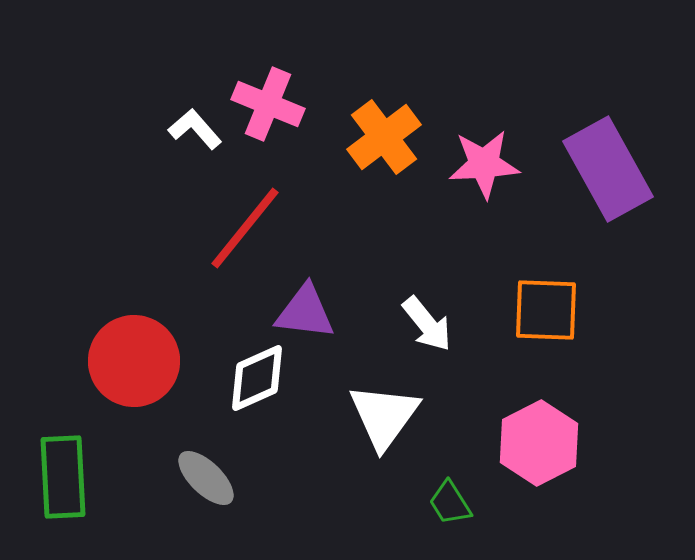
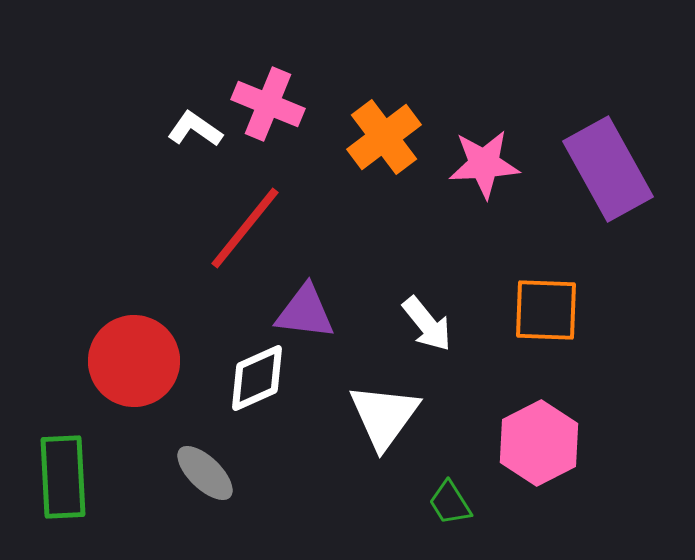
white L-shape: rotated 14 degrees counterclockwise
gray ellipse: moved 1 px left, 5 px up
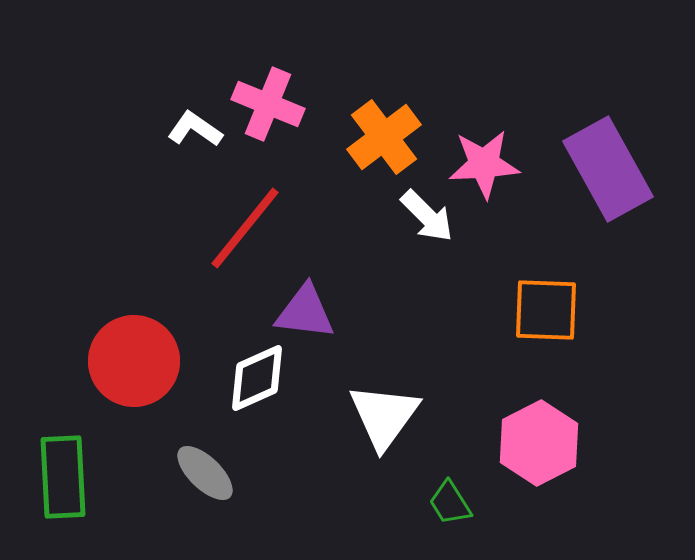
white arrow: moved 108 px up; rotated 6 degrees counterclockwise
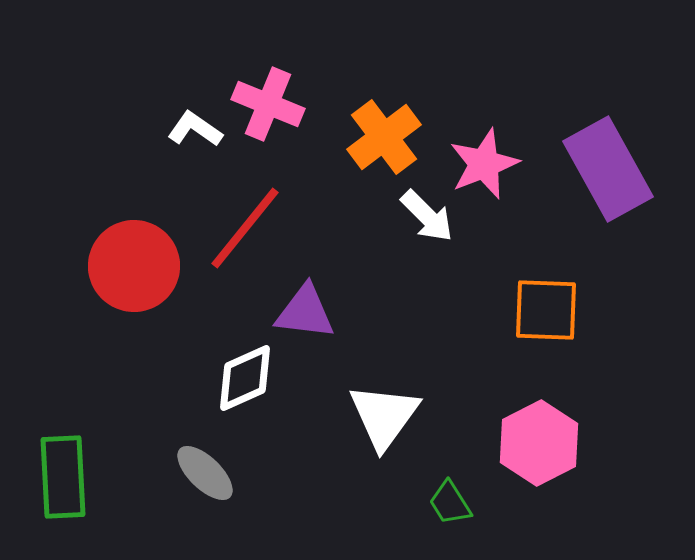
pink star: rotated 18 degrees counterclockwise
red circle: moved 95 px up
white diamond: moved 12 px left
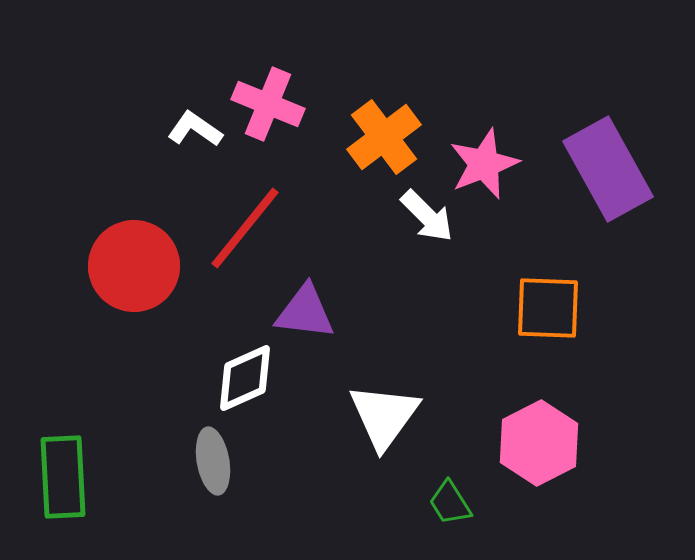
orange square: moved 2 px right, 2 px up
gray ellipse: moved 8 px right, 12 px up; rotated 36 degrees clockwise
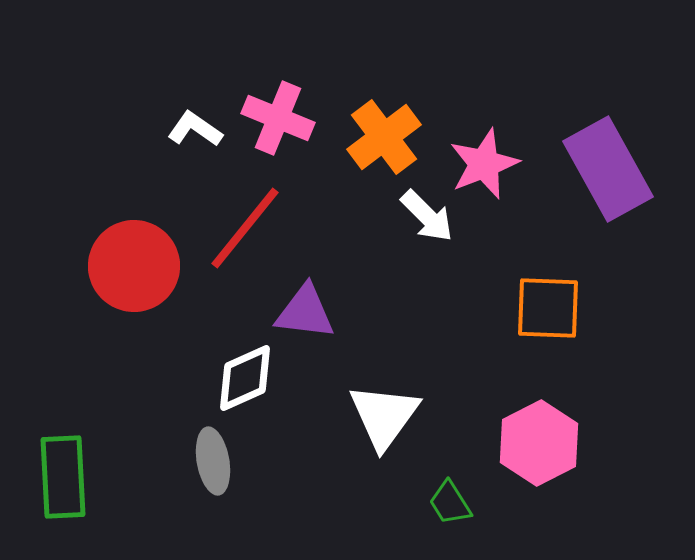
pink cross: moved 10 px right, 14 px down
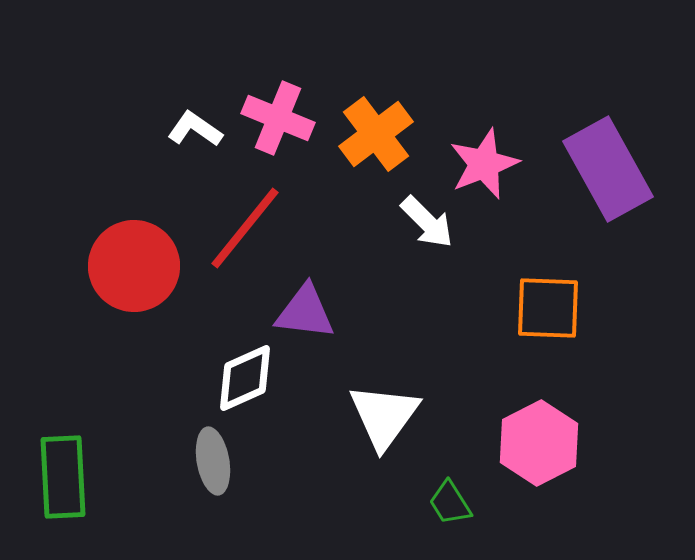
orange cross: moved 8 px left, 3 px up
white arrow: moved 6 px down
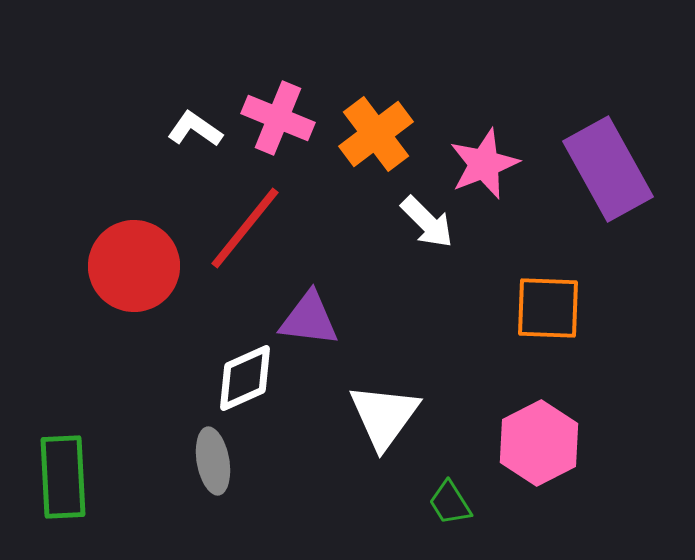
purple triangle: moved 4 px right, 7 px down
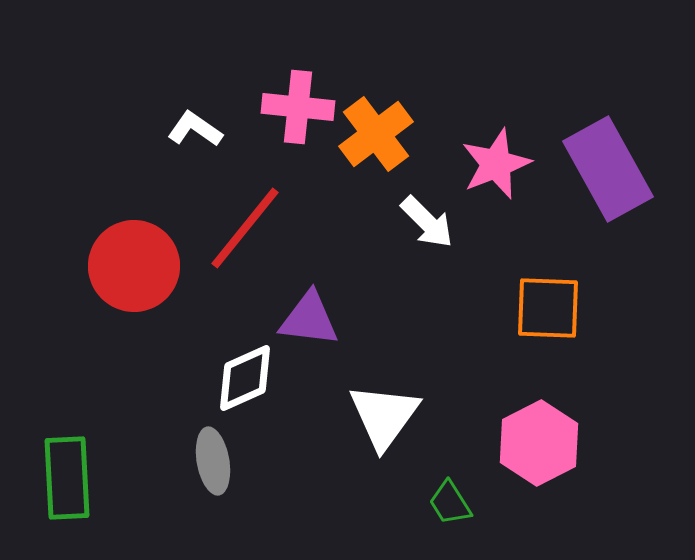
pink cross: moved 20 px right, 11 px up; rotated 16 degrees counterclockwise
pink star: moved 12 px right
green rectangle: moved 4 px right, 1 px down
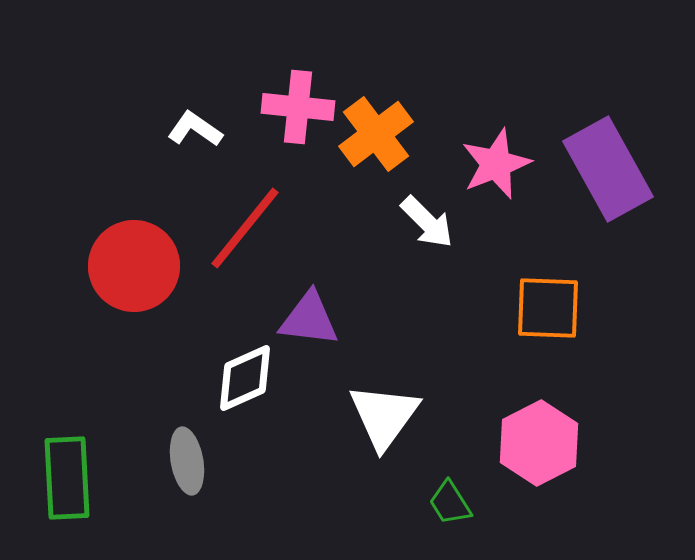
gray ellipse: moved 26 px left
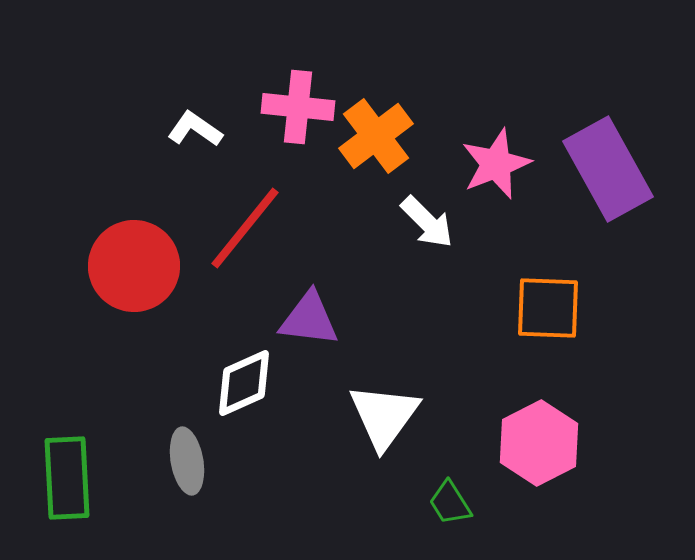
orange cross: moved 2 px down
white diamond: moved 1 px left, 5 px down
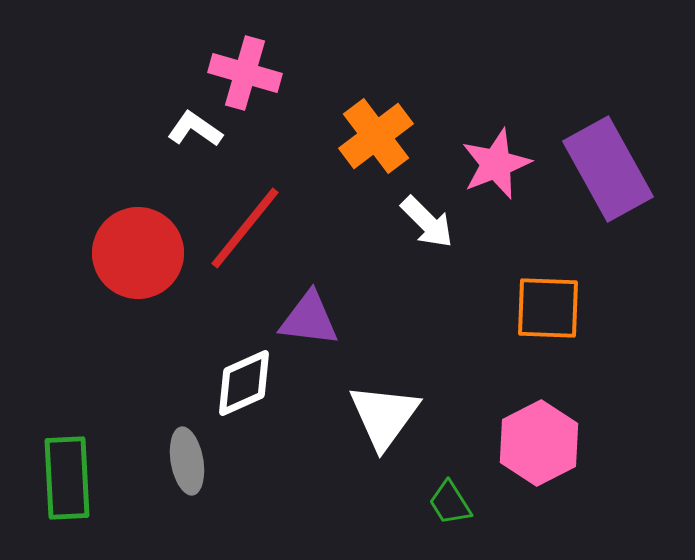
pink cross: moved 53 px left, 34 px up; rotated 10 degrees clockwise
red circle: moved 4 px right, 13 px up
